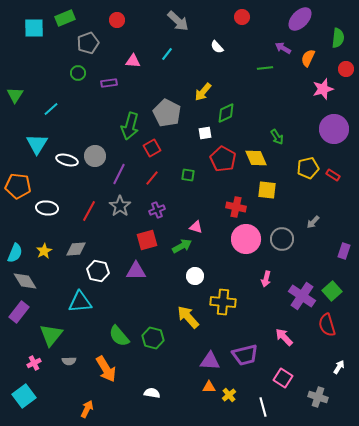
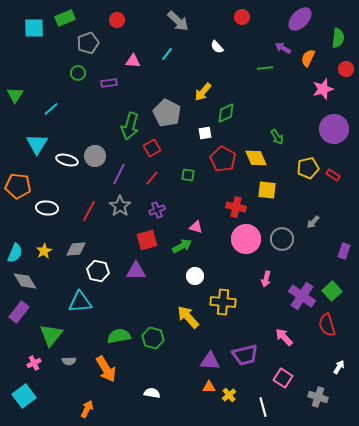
green semicircle at (119, 336): rotated 120 degrees clockwise
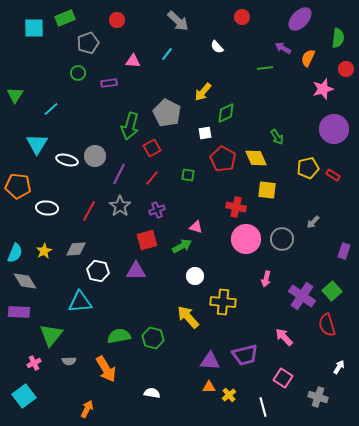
purple rectangle at (19, 312): rotated 55 degrees clockwise
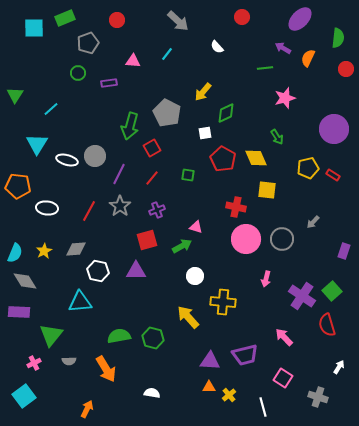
pink star at (323, 89): moved 38 px left, 9 px down
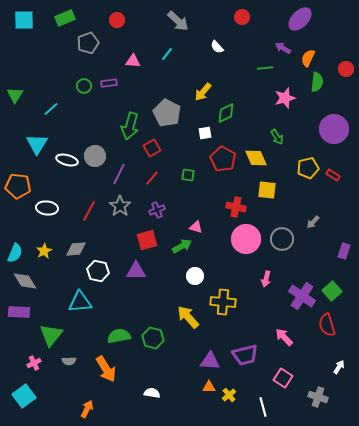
cyan square at (34, 28): moved 10 px left, 8 px up
green semicircle at (338, 38): moved 21 px left, 44 px down
green circle at (78, 73): moved 6 px right, 13 px down
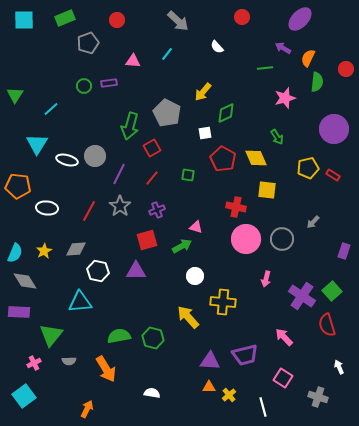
white arrow at (339, 367): rotated 56 degrees counterclockwise
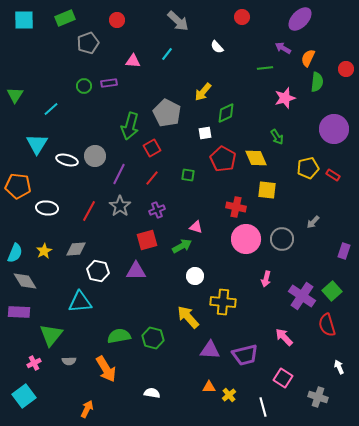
purple triangle at (210, 361): moved 11 px up
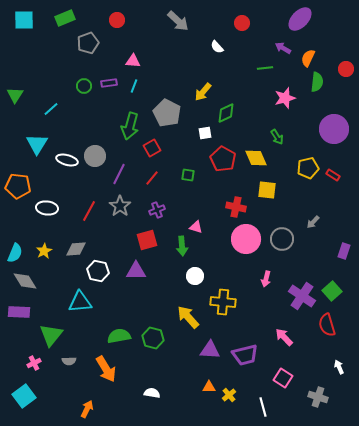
red circle at (242, 17): moved 6 px down
cyan line at (167, 54): moved 33 px left, 32 px down; rotated 16 degrees counterclockwise
green arrow at (182, 246): rotated 114 degrees clockwise
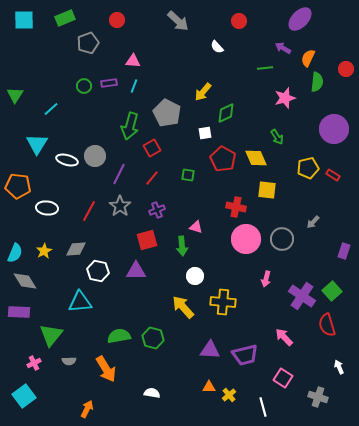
red circle at (242, 23): moved 3 px left, 2 px up
yellow arrow at (188, 317): moved 5 px left, 10 px up
